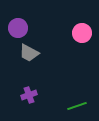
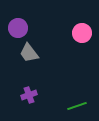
gray trapezoid: rotated 25 degrees clockwise
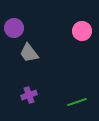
purple circle: moved 4 px left
pink circle: moved 2 px up
green line: moved 4 px up
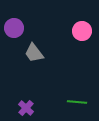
gray trapezoid: moved 5 px right
purple cross: moved 3 px left, 13 px down; rotated 28 degrees counterclockwise
green line: rotated 24 degrees clockwise
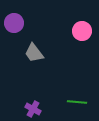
purple circle: moved 5 px up
purple cross: moved 7 px right, 1 px down; rotated 14 degrees counterclockwise
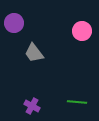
purple cross: moved 1 px left, 3 px up
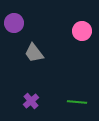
purple cross: moved 1 px left, 5 px up; rotated 21 degrees clockwise
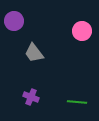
purple circle: moved 2 px up
purple cross: moved 4 px up; rotated 28 degrees counterclockwise
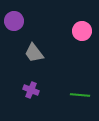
purple cross: moved 7 px up
green line: moved 3 px right, 7 px up
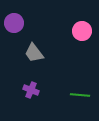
purple circle: moved 2 px down
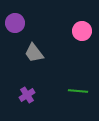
purple circle: moved 1 px right
purple cross: moved 4 px left, 5 px down; rotated 35 degrees clockwise
green line: moved 2 px left, 4 px up
